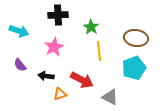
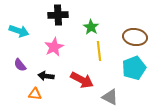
brown ellipse: moved 1 px left, 1 px up
orange triangle: moved 25 px left; rotated 24 degrees clockwise
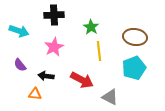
black cross: moved 4 px left
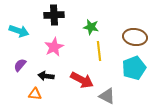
green star: rotated 21 degrees counterclockwise
purple semicircle: rotated 80 degrees clockwise
gray triangle: moved 3 px left, 1 px up
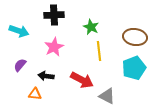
green star: rotated 14 degrees clockwise
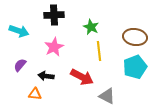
cyan pentagon: moved 1 px right, 1 px up
red arrow: moved 3 px up
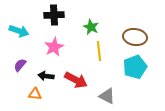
red arrow: moved 6 px left, 3 px down
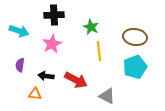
pink star: moved 2 px left, 3 px up
purple semicircle: rotated 32 degrees counterclockwise
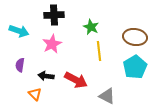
cyan pentagon: rotated 10 degrees counterclockwise
orange triangle: rotated 40 degrees clockwise
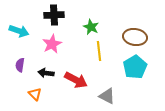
black arrow: moved 3 px up
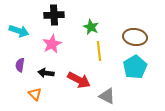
red arrow: moved 3 px right
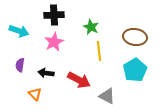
pink star: moved 2 px right, 2 px up
cyan pentagon: moved 3 px down
